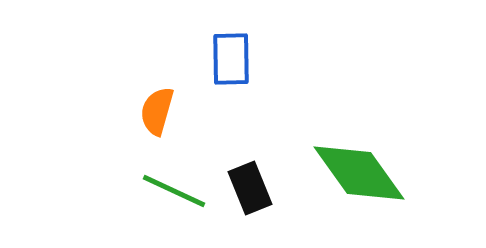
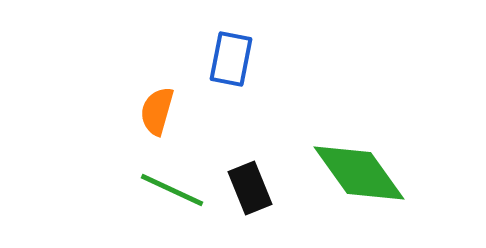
blue rectangle: rotated 12 degrees clockwise
green line: moved 2 px left, 1 px up
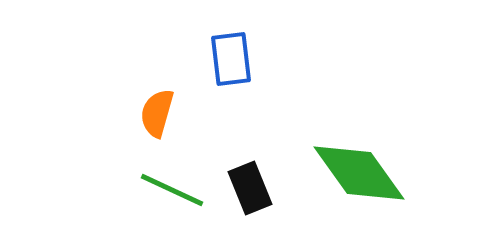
blue rectangle: rotated 18 degrees counterclockwise
orange semicircle: moved 2 px down
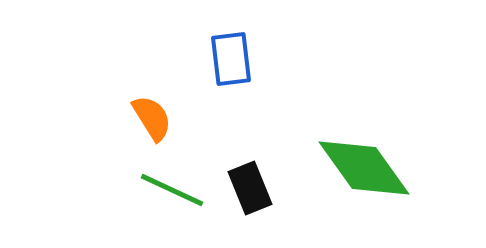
orange semicircle: moved 5 px left, 5 px down; rotated 132 degrees clockwise
green diamond: moved 5 px right, 5 px up
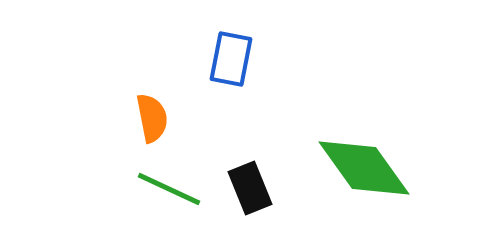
blue rectangle: rotated 18 degrees clockwise
orange semicircle: rotated 21 degrees clockwise
green line: moved 3 px left, 1 px up
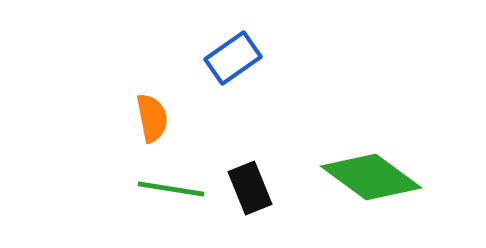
blue rectangle: moved 2 px right, 1 px up; rotated 44 degrees clockwise
green diamond: moved 7 px right, 9 px down; rotated 18 degrees counterclockwise
green line: moved 2 px right; rotated 16 degrees counterclockwise
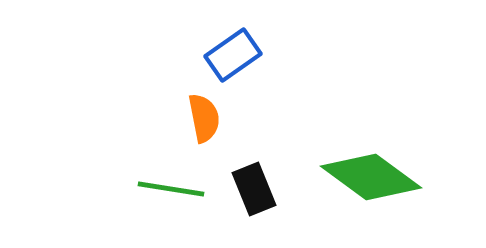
blue rectangle: moved 3 px up
orange semicircle: moved 52 px right
black rectangle: moved 4 px right, 1 px down
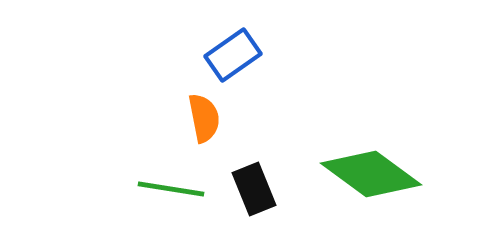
green diamond: moved 3 px up
